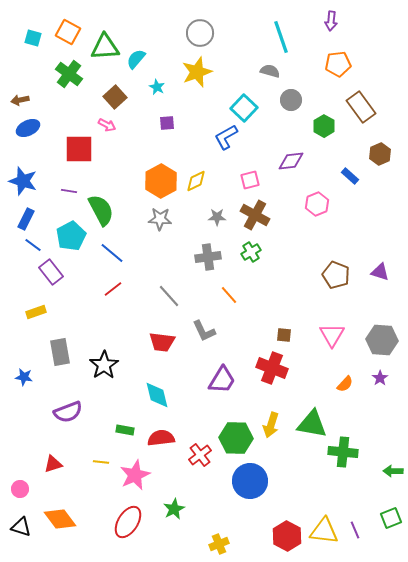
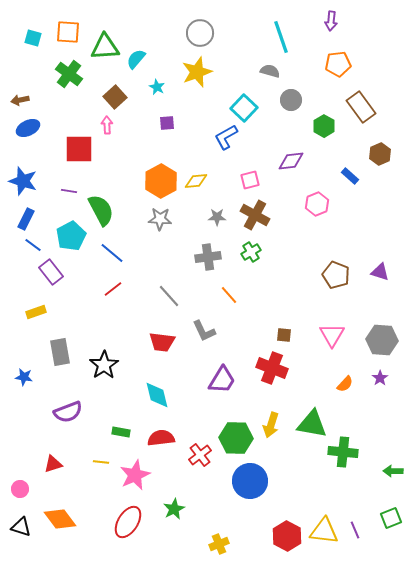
orange square at (68, 32): rotated 25 degrees counterclockwise
pink arrow at (107, 125): rotated 120 degrees counterclockwise
yellow diamond at (196, 181): rotated 20 degrees clockwise
green rectangle at (125, 430): moved 4 px left, 2 px down
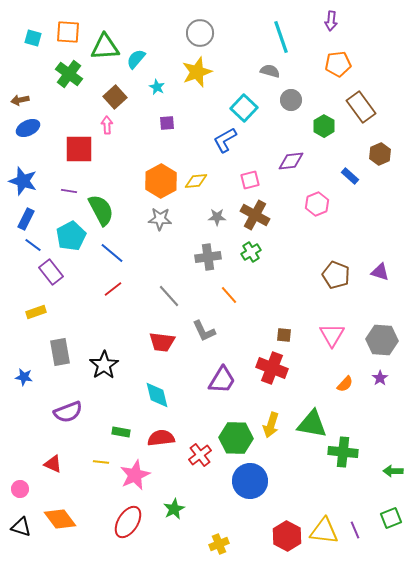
blue L-shape at (226, 137): moved 1 px left, 3 px down
red triangle at (53, 464): rotated 42 degrees clockwise
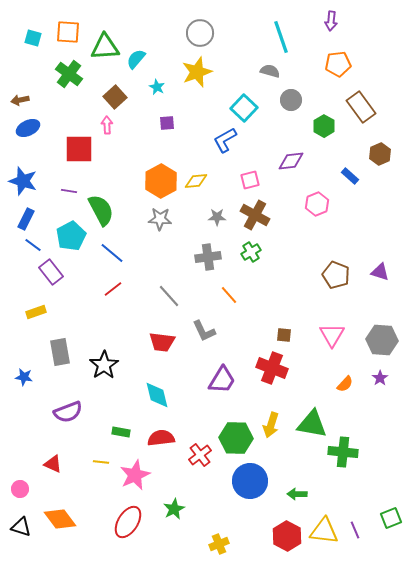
green arrow at (393, 471): moved 96 px left, 23 px down
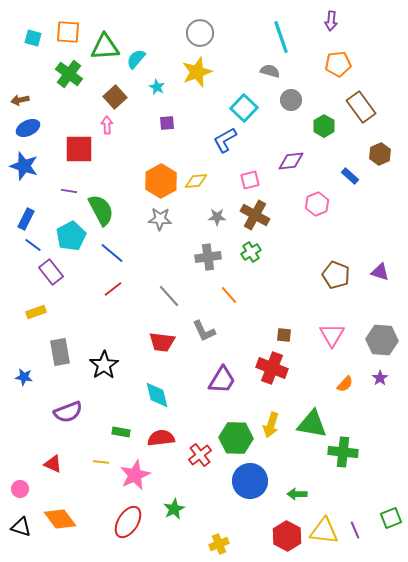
blue star at (23, 181): moved 1 px right, 15 px up
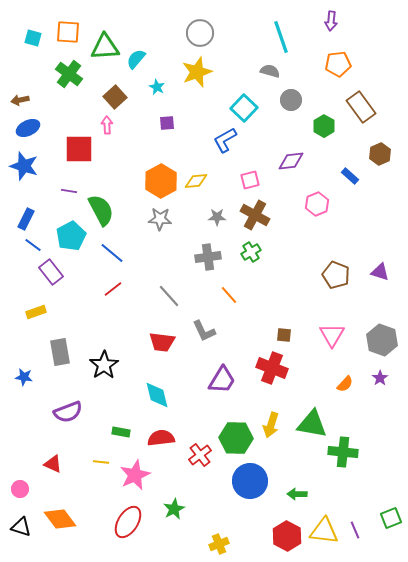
gray hexagon at (382, 340): rotated 16 degrees clockwise
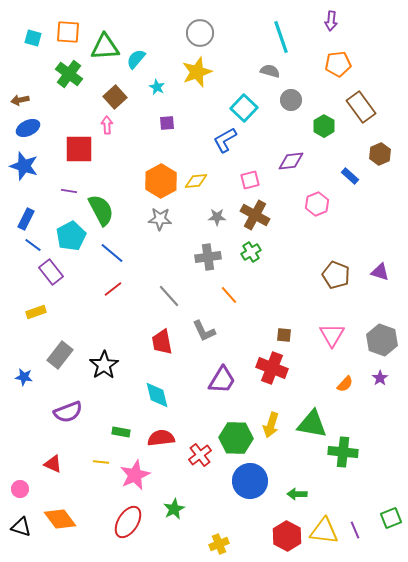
red trapezoid at (162, 342): rotated 72 degrees clockwise
gray rectangle at (60, 352): moved 3 px down; rotated 48 degrees clockwise
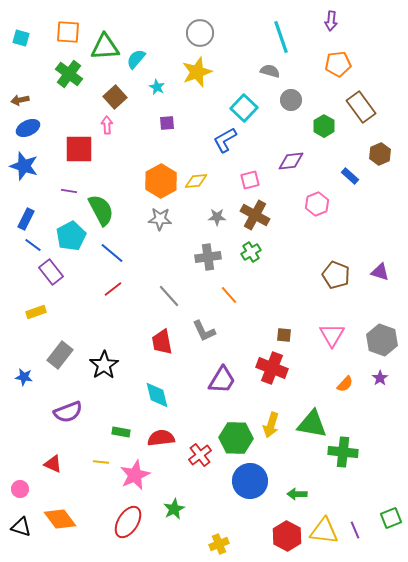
cyan square at (33, 38): moved 12 px left
